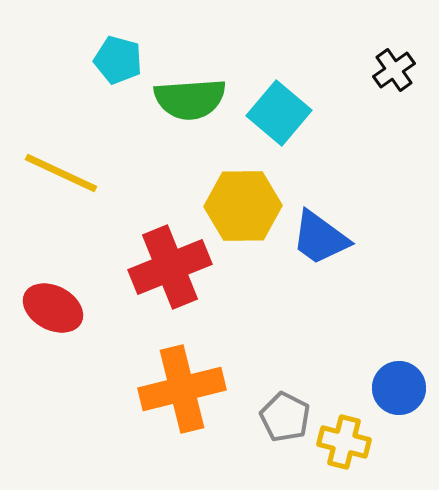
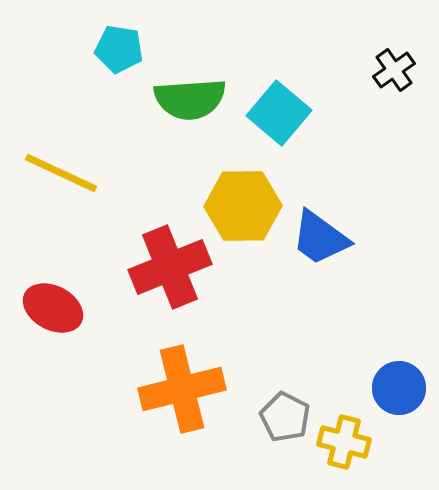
cyan pentagon: moved 1 px right, 11 px up; rotated 6 degrees counterclockwise
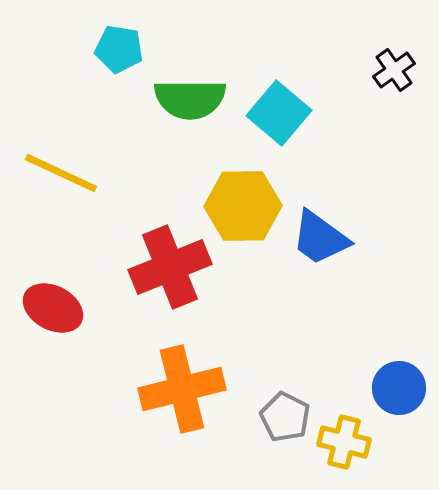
green semicircle: rotated 4 degrees clockwise
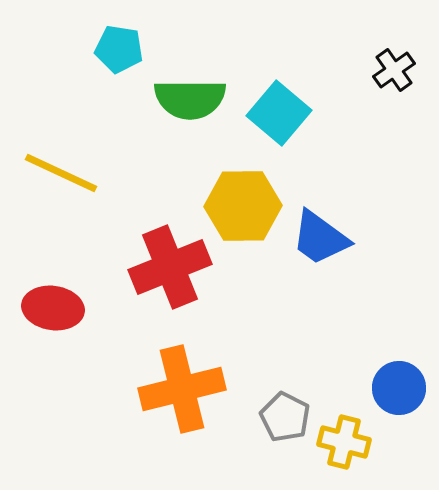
red ellipse: rotated 20 degrees counterclockwise
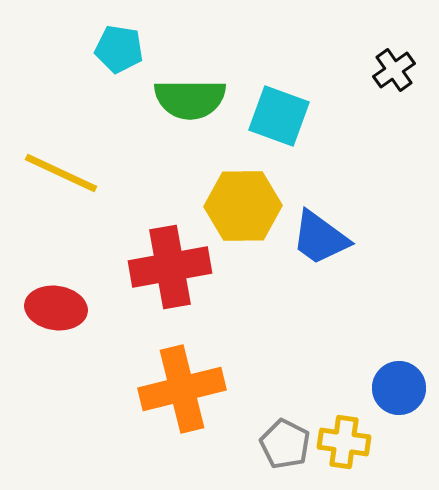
cyan square: moved 3 px down; rotated 20 degrees counterclockwise
red cross: rotated 12 degrees clockwise
red ellipse: moved 3 px right
gray pentagon: moved 27 px down
yellow cross: rotated 6 degrees counterclockwise
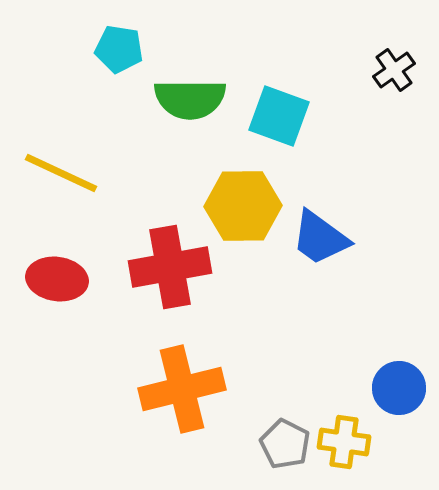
red ellipse: moved 1 px right, 29 px up
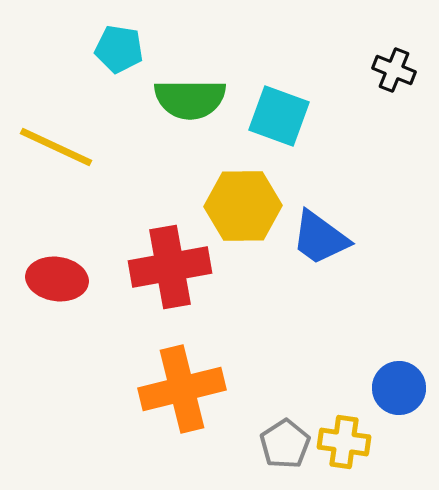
black cross: rotated 33 degrees counterclockwise
yellow line: moved 5 px left, 26 px up
gray pentagon: rotated 12 degrees clockwise
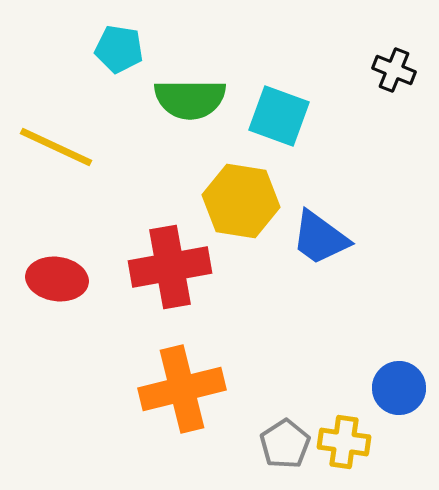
yellow hexagon: moved 2 px left, 5 px up; rotated 10 degrees clockwise
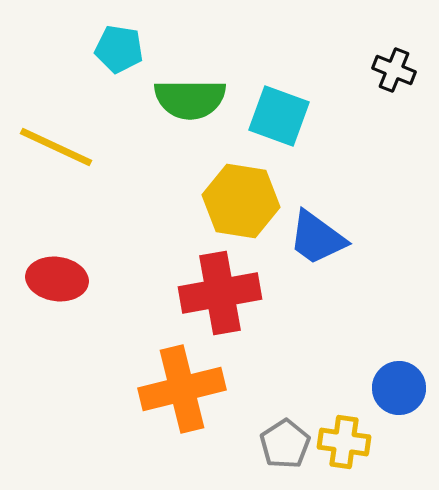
blue trapezoid: moved 3 px left
red cross: moved 50 px right, 26 px down
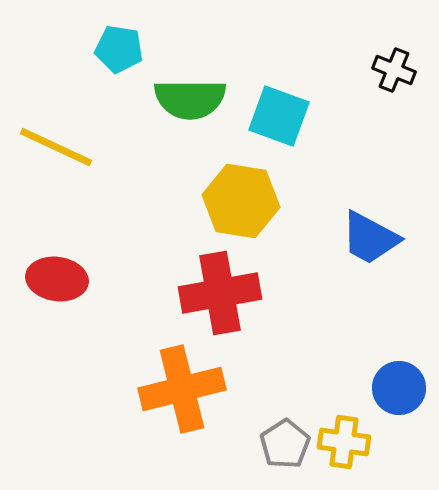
blue trapezoid: moved 53 px right; rotated 8 degrees counterclockwise
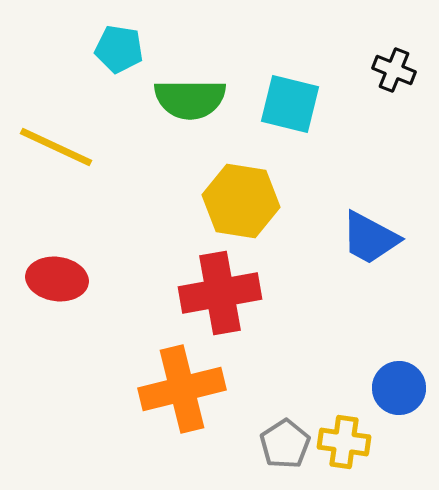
cyan square: moved 11 px right, 12 px up; rotated 6 degrees counterclockwise
